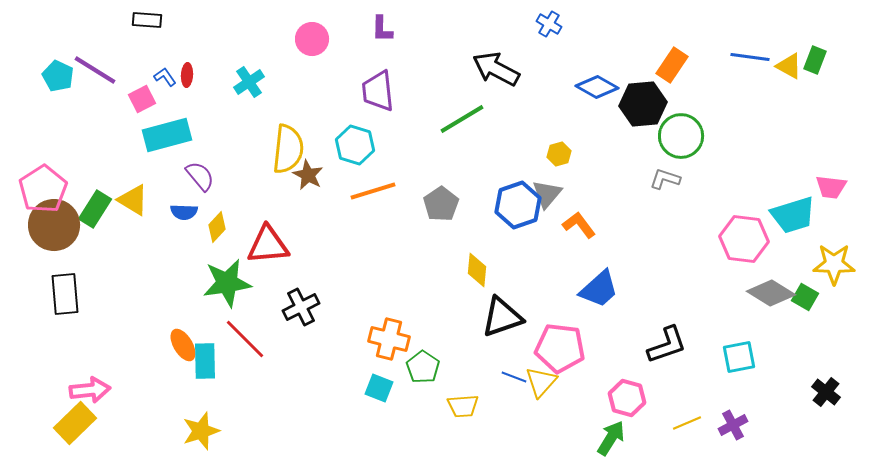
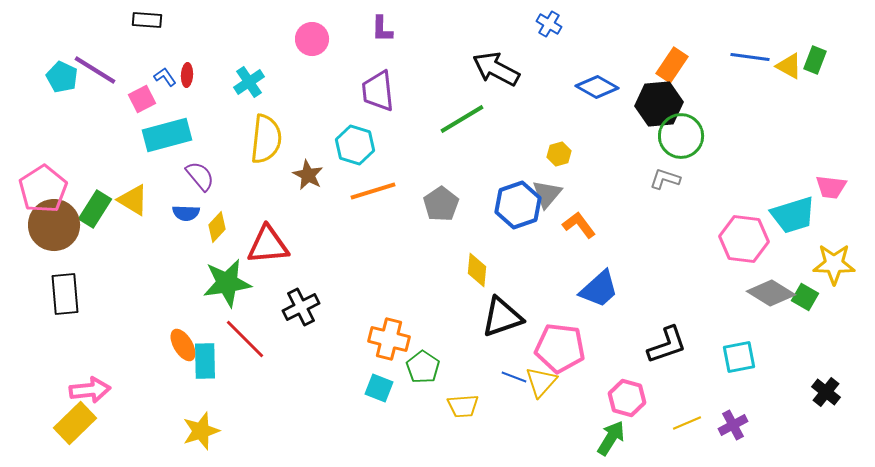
cyan pentagon at (58, 76): moved 4 px right, 1 px down
black hexagon at (643, 104): moved 16 px right
yellow semicircle at (288, 149): moved 22 px left, 10 px up
blue semicircle at (184, 212): moved 2 px right, 1 px down
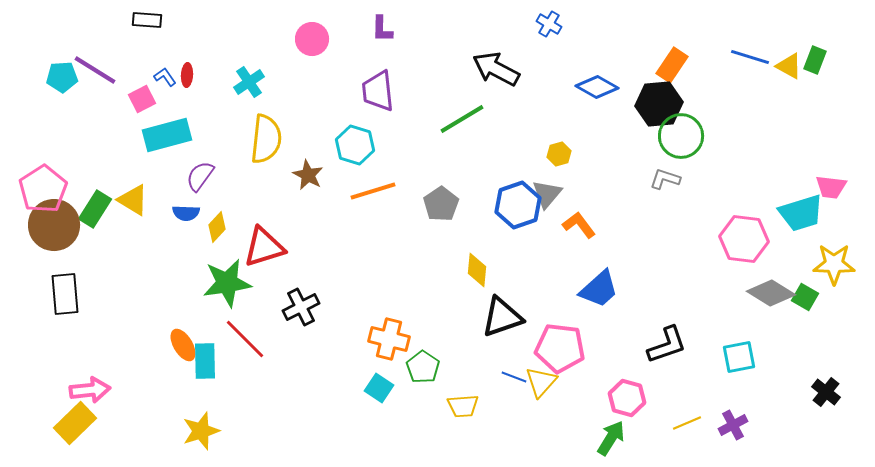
blue line at (750, 57): rotated 9 degrees clockwise
cyan pentagon at (62, 77): rotated 28 degrees counterclockwise
purple semicircle at (200, 176): rotated 104 degrees counterclockwise
cyan trapezoid at (793, 215): moved 8 px right, 2 px up
red triangle at (268, 245): moved 4 px left, 2 px down; rotated 12 degrees counterclockwise
cyan square at (379, 388): rotated 12 degrees clockwise
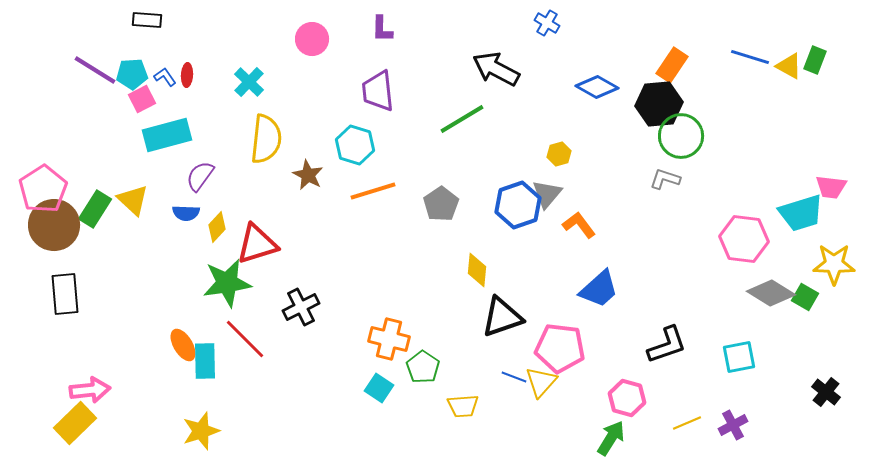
blue cross at (549, 24): moved 2 px left, 1 px up
cyan pentagon at (62, 77): moved 70 px right, 3 px up
cyan cross at (249, 82): rotated 12 degrees counterclockwise
yellow triangle at (133, 200): rotated 12 degrees clockwise
red triangle at (264, 247): moved 7 px left, 3 px up
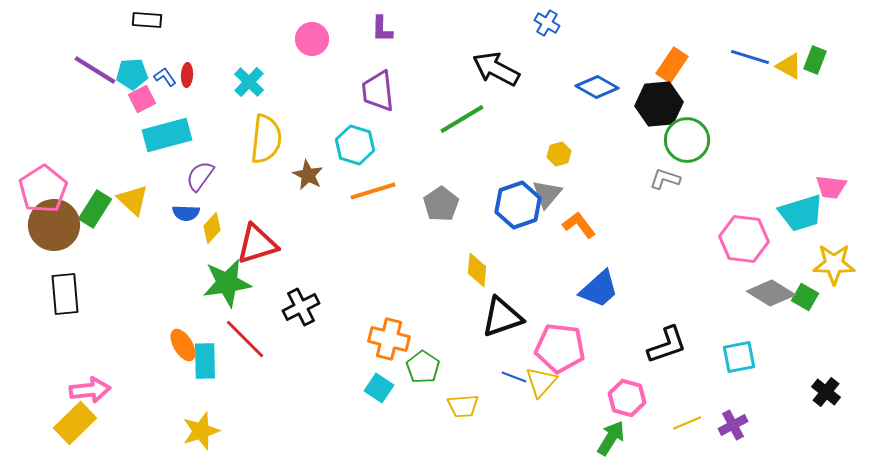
green circle at (681, 136): moved 6 px right, 4 px down
yellow diamond at (217, 227): moved 5 px left, 1 px down
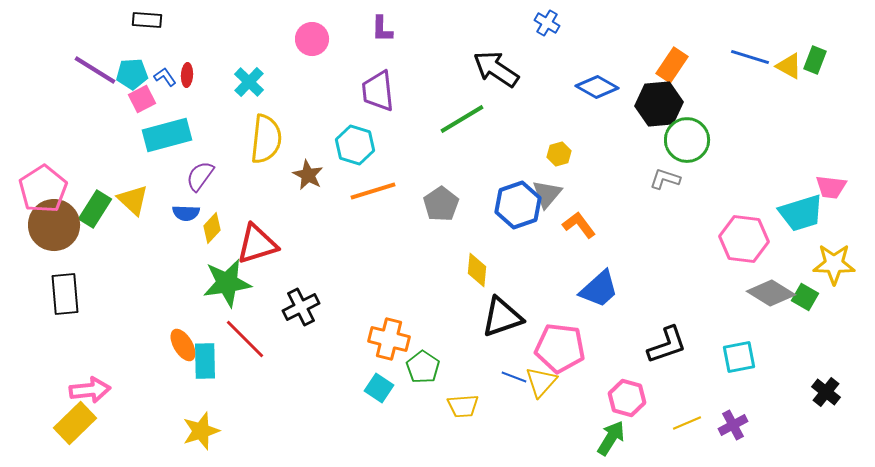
black arrow at (496, 69): rotated 6 degrees clockwise
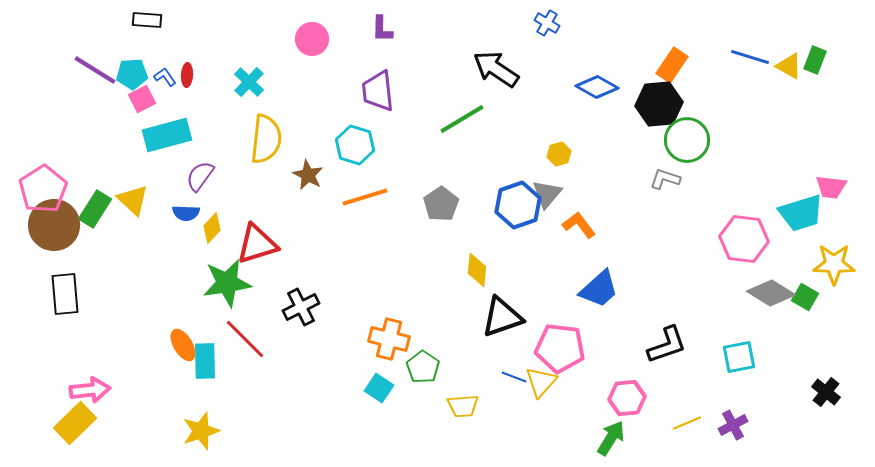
orange line at (373, 191): moved 8 px left, 6 px down
pink hexagon at (627, 398): rotated 21 degrees counterclockwise
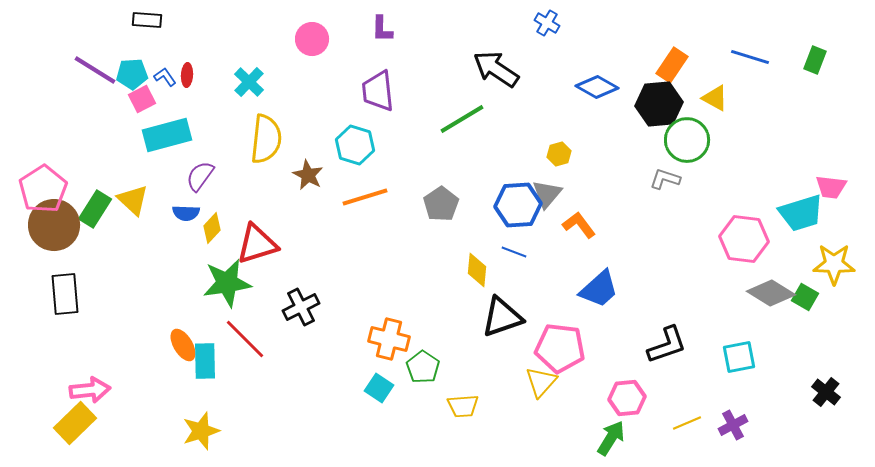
yellow triangle at (789, 66): moved 74 px left, 32 px down
blue hexagon at (518, 205): rotated 15 degrees clockwise
blue line at (514, 377): moved 125 px up
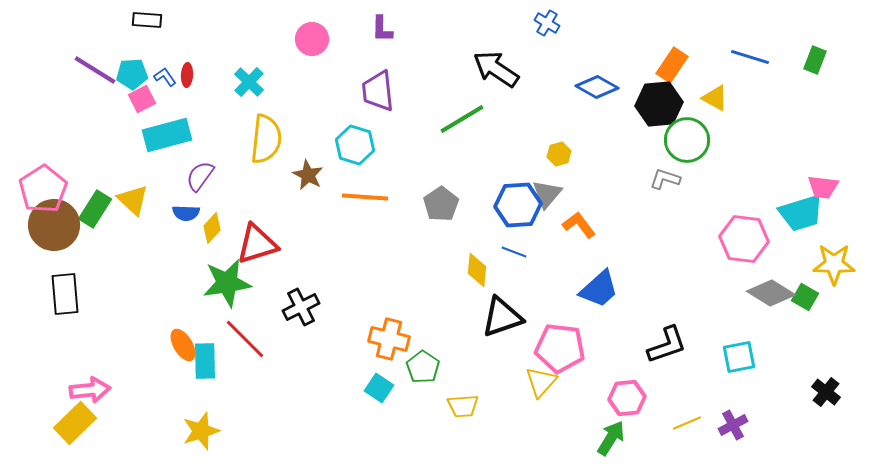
pink trapezoid at (831, 187): moved 8 px left
orange line at (365, 197): rotated 21 degrees clockwise
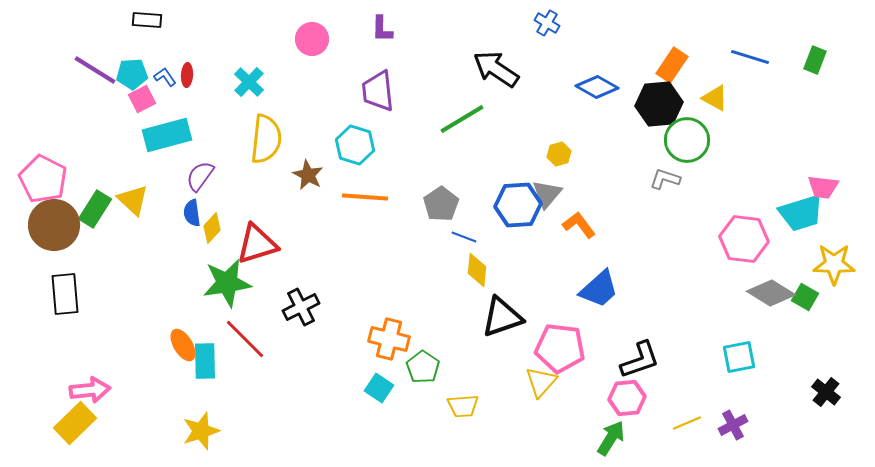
pink pentagon at (43, 189): moved 10 px up; rotated 12 degrees counterclockwise
blue semicircle at (186, 213): moved 6 px right; rotated 80 degrees clockwise
blue line at (514, 252): moved 50 px left, 15 px up
black L-shape at (667, 345): moved 27 px left, 15 px down
